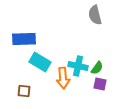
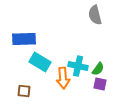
green semicircle: moved 1 px right, 1 px down
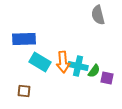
gray semicircle: moved 3 px right
green semicircle: moved 4 px left, 2 px down
orange arrow: moved 16 px up
purple square: moved 7 px right, 6 px up
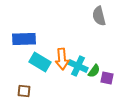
gray semicircle: moved 1 px right, 1 px down
orange arrow: moved 1 px left, 3 px up
cyan cross: rotated 12 degrees clockwise
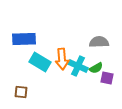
gray semicircle: moved 26 px down; rotated 102 degrees clockwise
green semicircle: moved 2 px right, 3 px up; rotated 24 degrees clockwise
brown square: moved 3 px left, 1 px down
